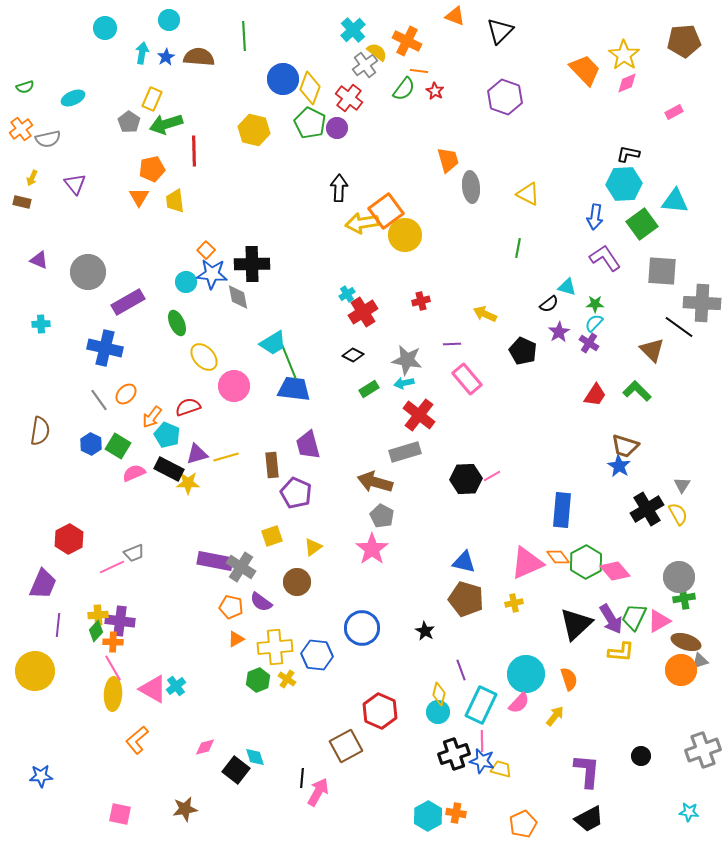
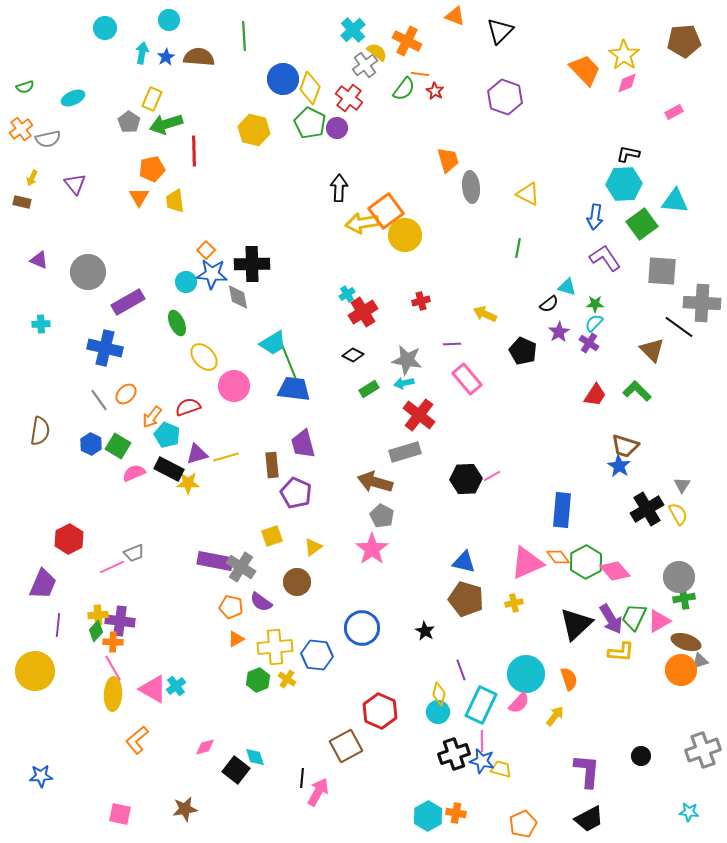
orange line at (419, 71): moved 1 px right, 3 px down
purple trapezoid at (308, 445): moved 5 px left, 1 px up
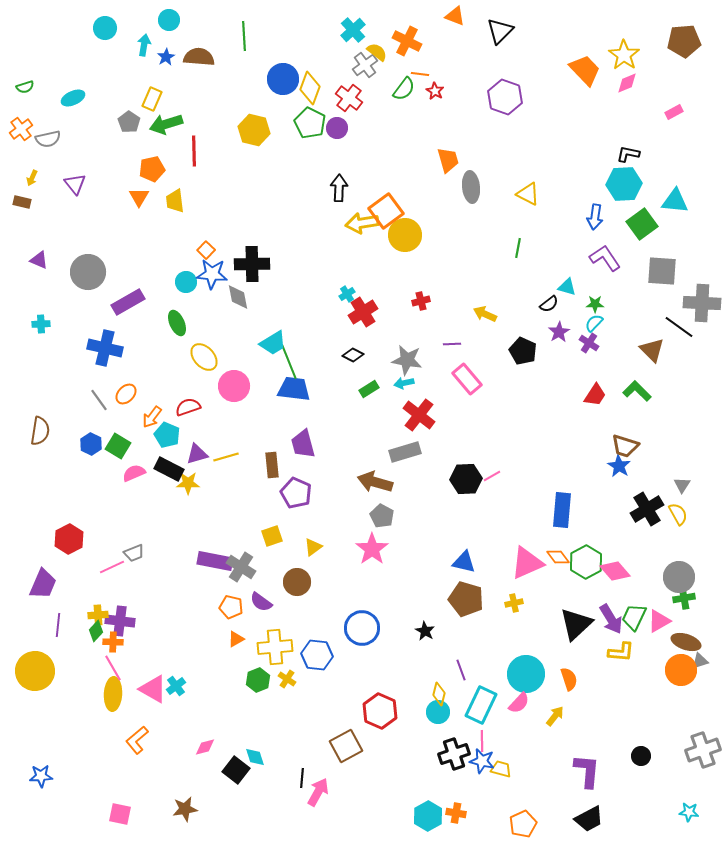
cyan arrow at (142, 53): moved 2 px right, 8 px up
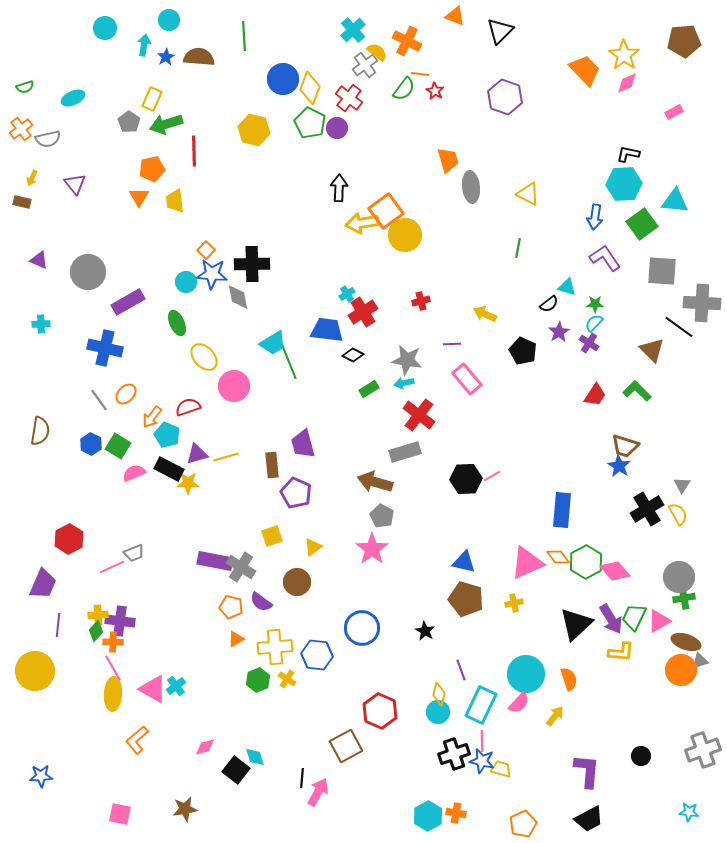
blue trapezoid at (294, 389): moved 33 px right, 59 px up
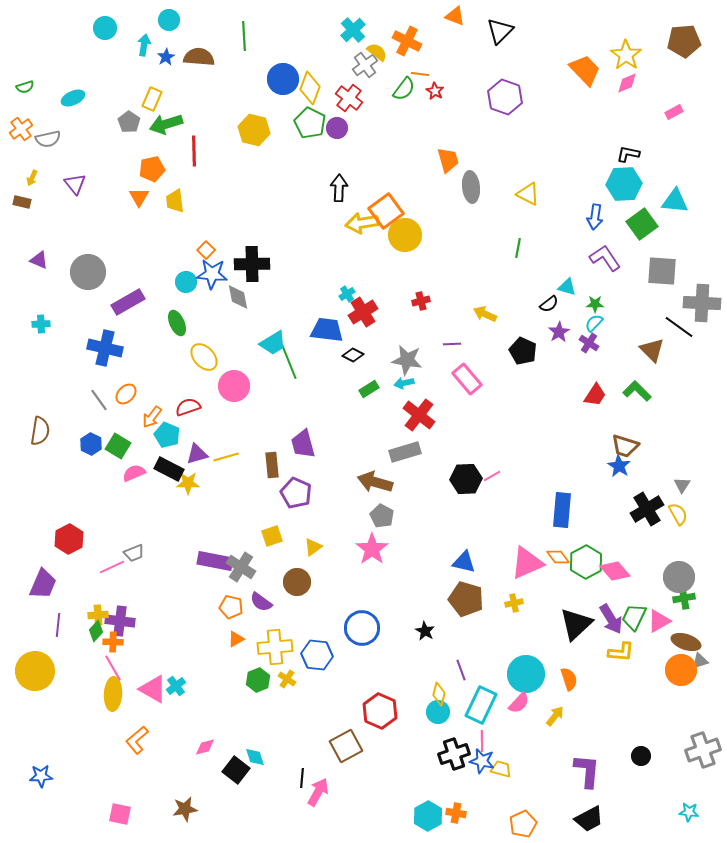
yellow star at (624, 55): moved 2 px right
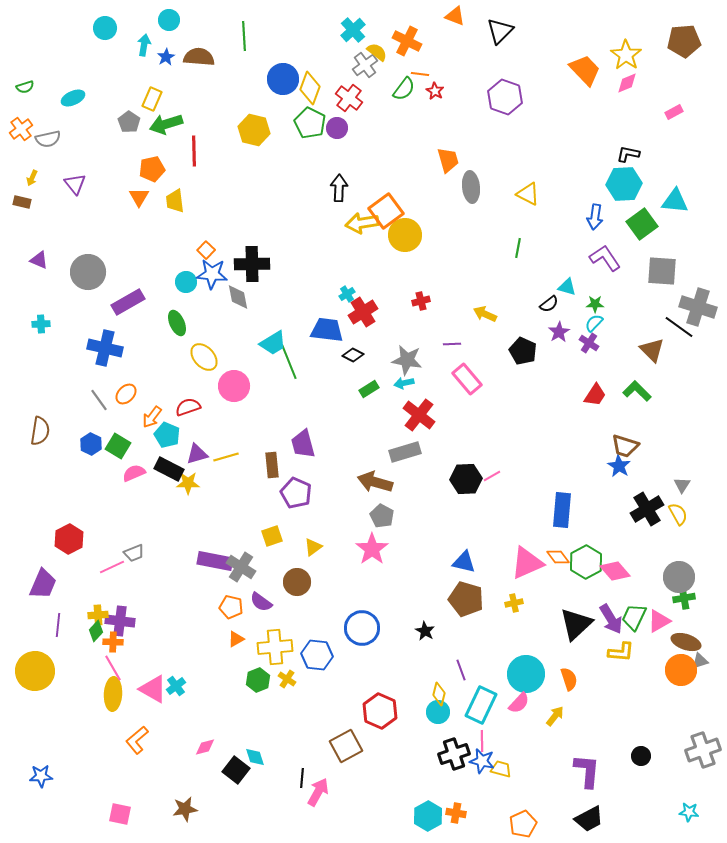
gray cross at (702, 303): moved 4 px left, 4 px down; rotated 15 degrees clockwise
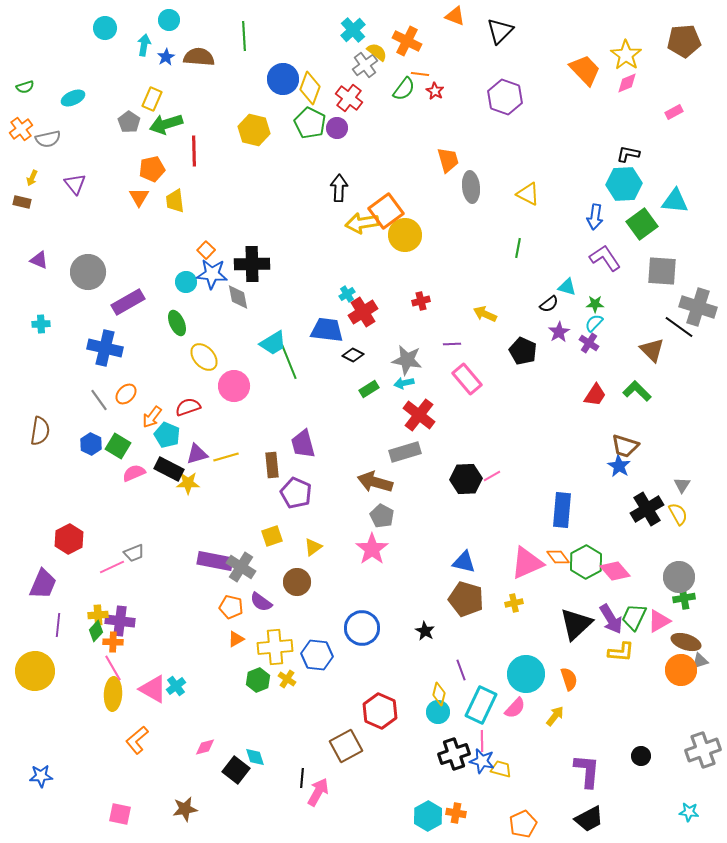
pink semicircle at (519, 703): moved 4 px left, 5 px down
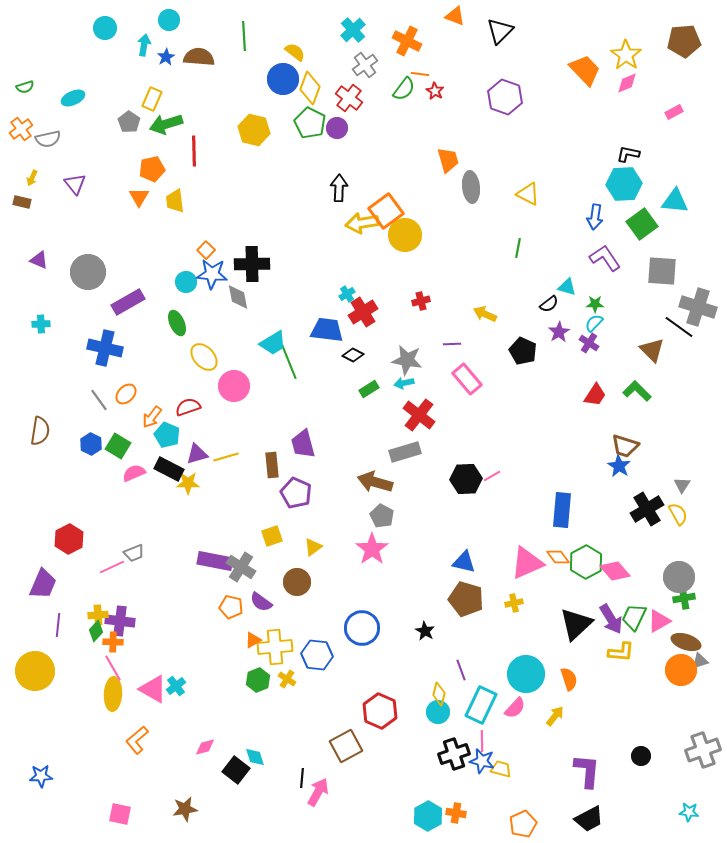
yellow semicircle at (377, 52): moved 82 px left
orange triangle at (236, 639): moved 17 px right, 1 px down
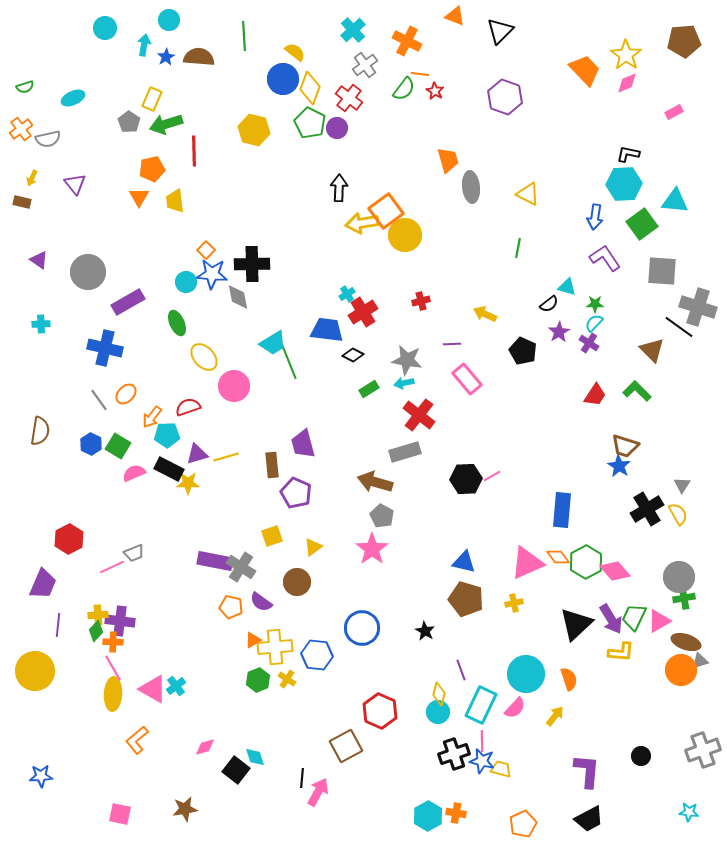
purple triangle at (39, 260): rotated 12 degrees clockwise
cyan pentagon at (167, 435): rotated 25 degrees counterclockwise
